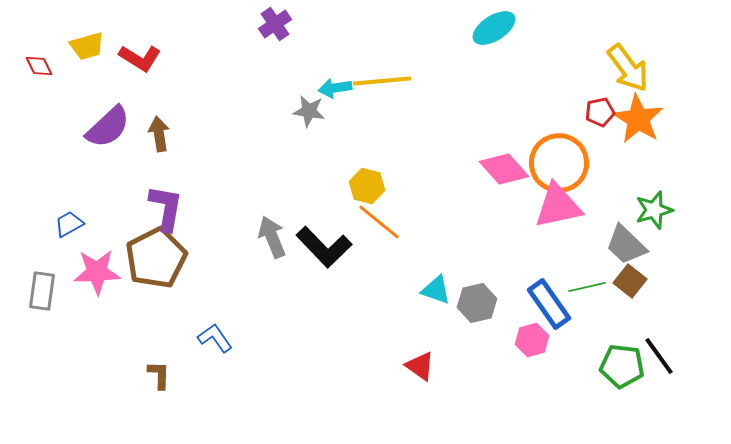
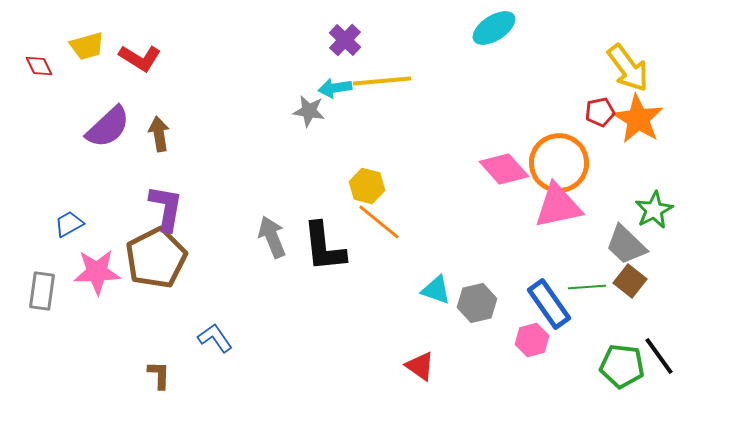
purple cross: moved 70 px right, 16 px down; rotated 12 degrees counterclockwise
green star: rotated 12 degrees counterclockwise
black L-shape: rotated 38 degrees clockwise
green line: rotated 9 degrees clockwise
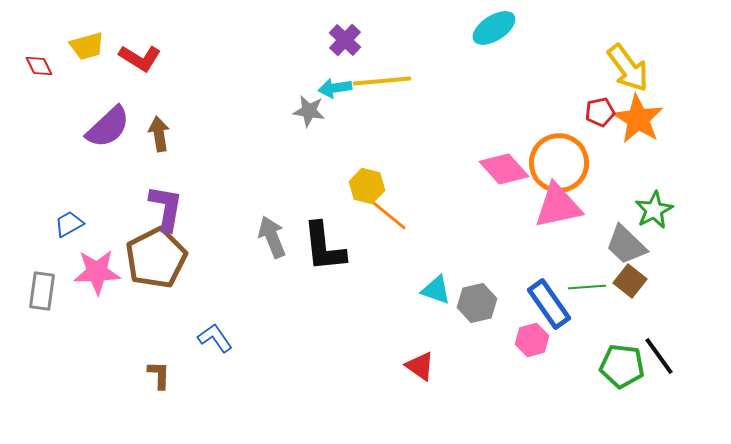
orange line: moved 7 px right, 9 px up
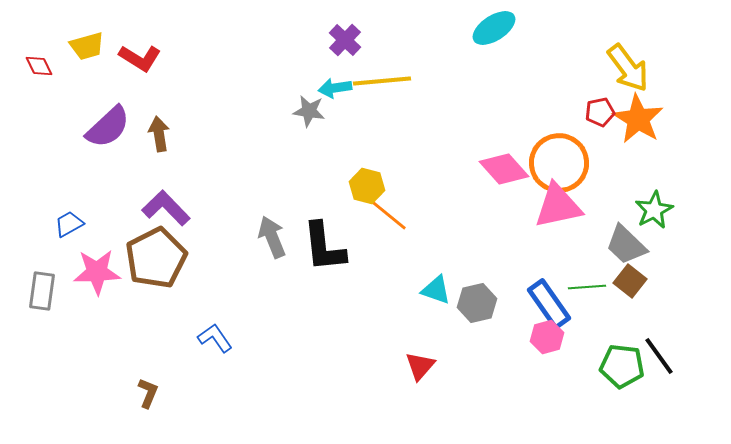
purple L-shape: rotated 54 degrees counterclockwise
pink hexagon: moved 15 px right, 3 px up
red triangle: rotated 36 degrees clockwise
brown L-shape: moved 11 px left, 18 px down; rotated 20 degrees clockwise
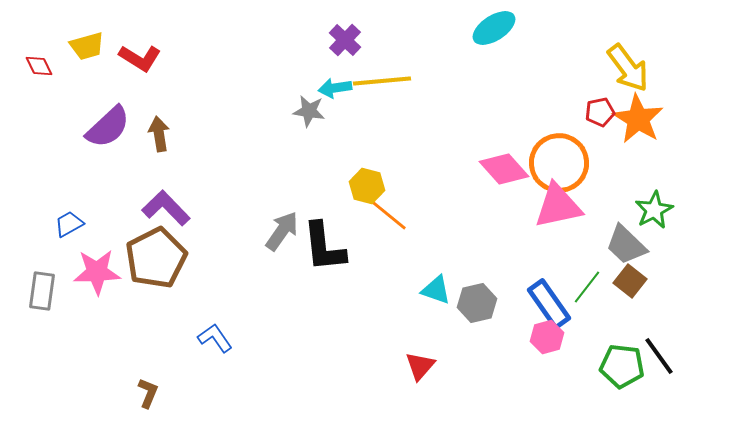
gray arrow: moved 10 px right, 6 px up; rotated 57 degrees clockwise
green line: rotated 48 degrees counterclockwise
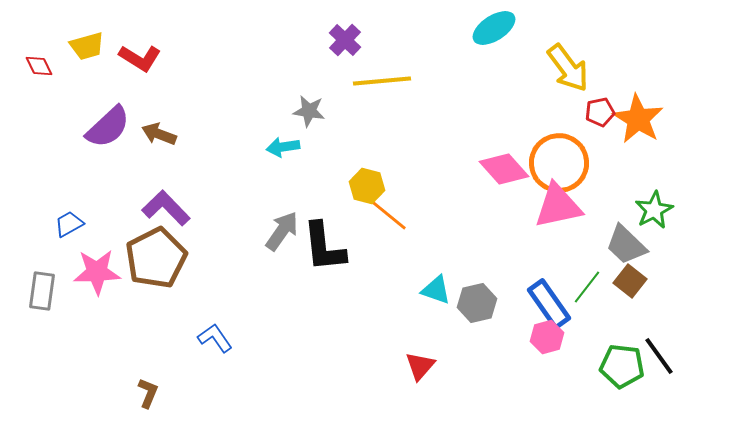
yellow arrow: moved 60 px left
cyan arrow: moved 52 px left, 59 px down
brown arrow: rotated 60 degrees counterclockwise
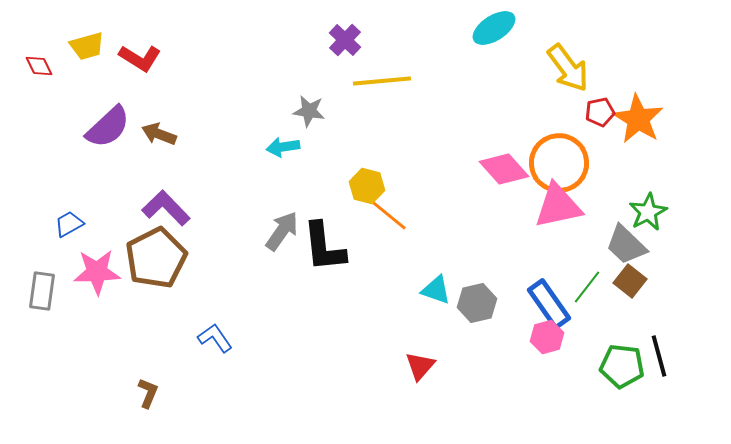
green star: moved 6 px left, 2 px down
black line: rotated 21 degrees clockwise
